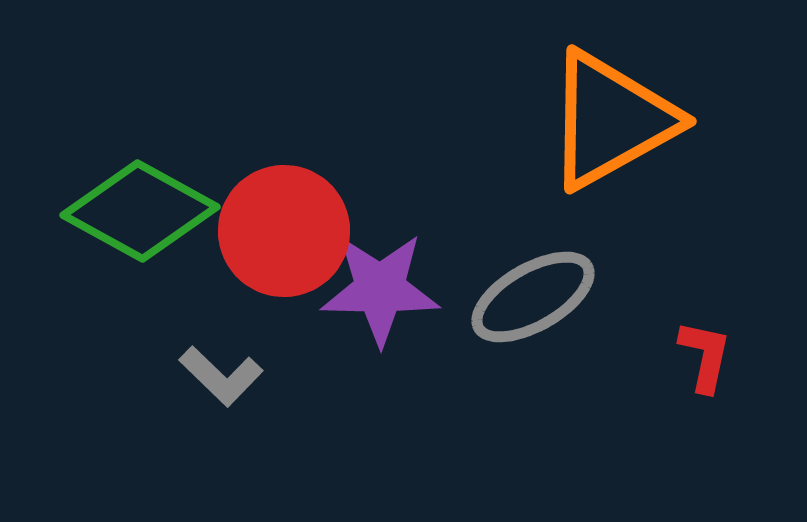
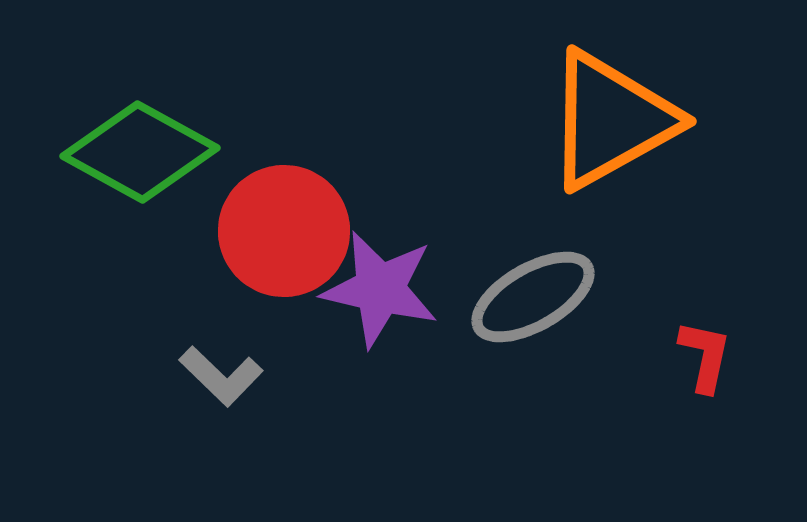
green diamond: moved 59 px up
purple star: rotated 12 degrees clockwise
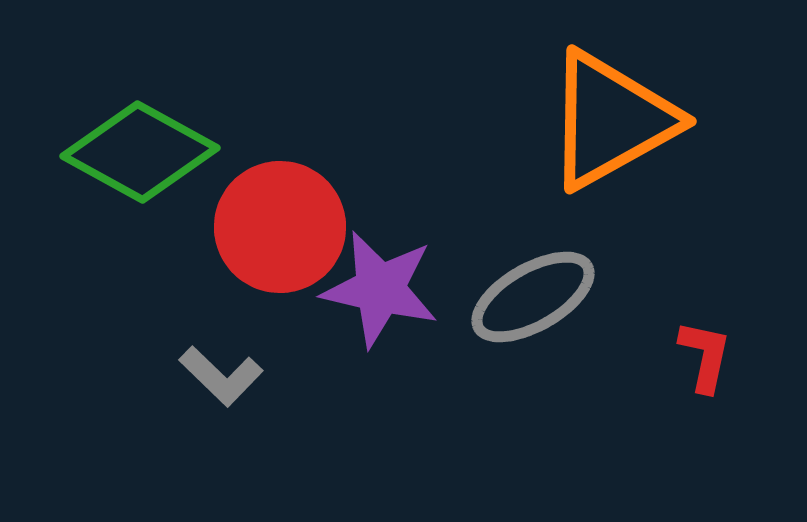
red circle: moved 4 px left, 4 px up
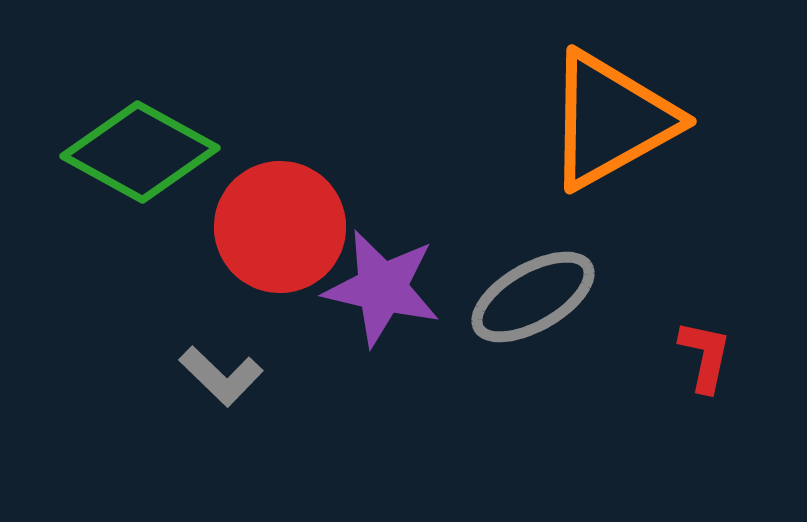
purple star: moved 2 px right, 1 px up
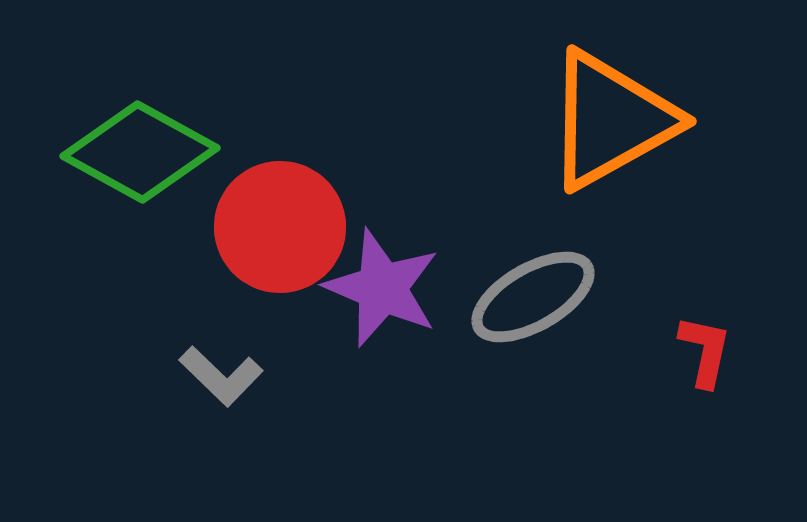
purple star: rotated 10 degrees clockwise
red L-shape: moved 5 px up
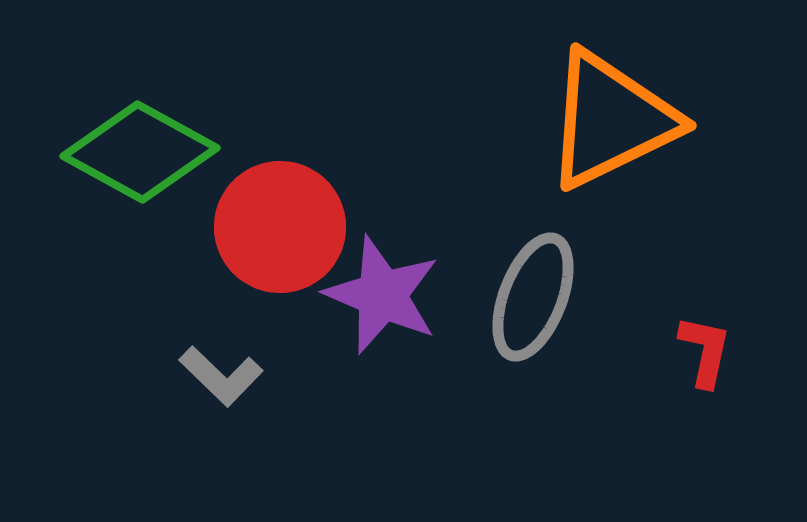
orange triangle: rotated 3 degrees clockwise
purple star: moved 7 px down
gray ellipse: rotated 39 degrees counterclockwise
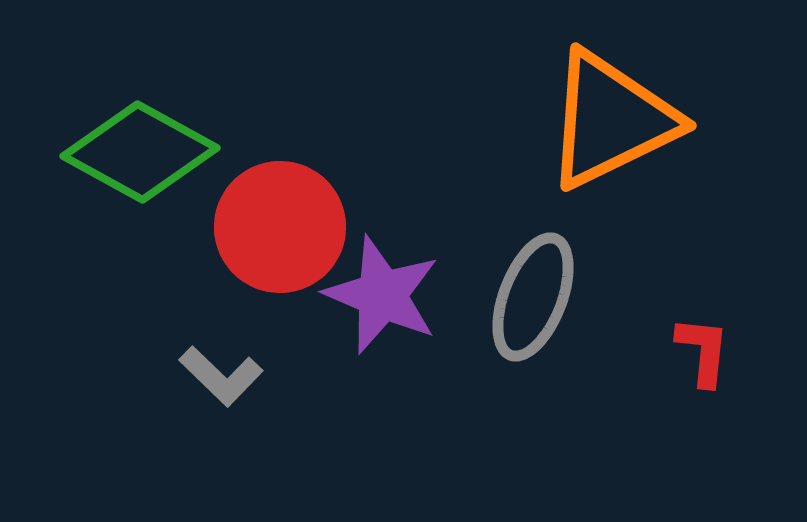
red L-shape: moved 2 px left; rotated 6 degrees counterclockwise
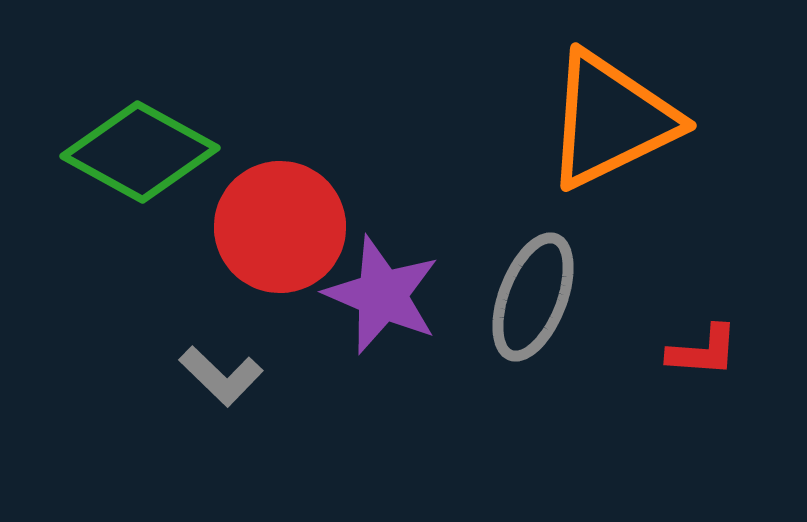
red L-shape: rotated 88 degrees clockwise
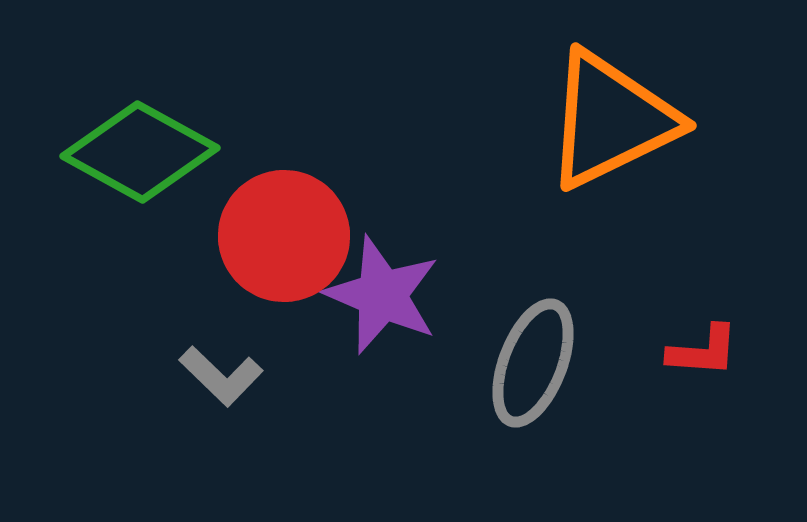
red circle: moved 4 px right, 9 px down
gray ellipse: moved 66 px down
